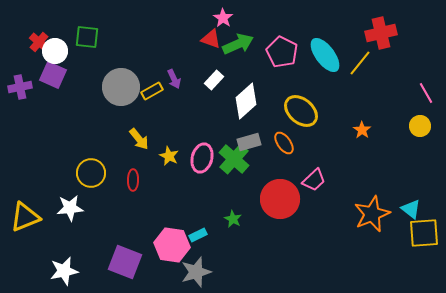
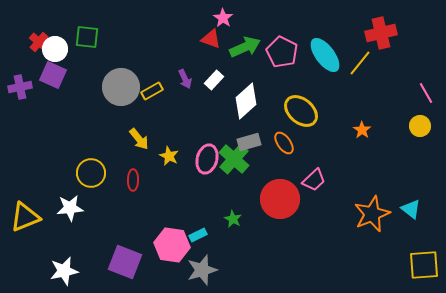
green arrow at (238, 44): moved 7 px right, 3 px down
white circle at (55, 51): moved 2 px up
purple arrow at (174, 79): moved 11 px right
pink ellipse at (202, 158): moved 5 px right, 1 px down
yellow square at (424, 233): moved 32 px down
gray star at (196, 272): moved 6 px right, 2 px up
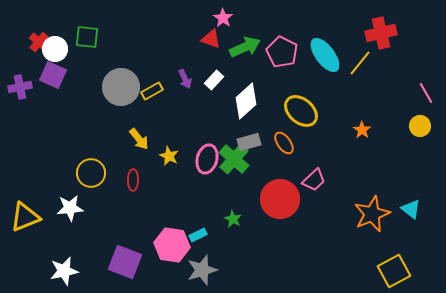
yellow square at (424, 265): moved 30 px left, 6 px down; rotated 24 degrees counterclockwise
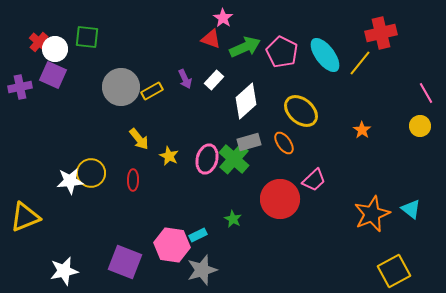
white star at (70, 208): moved 27 px up
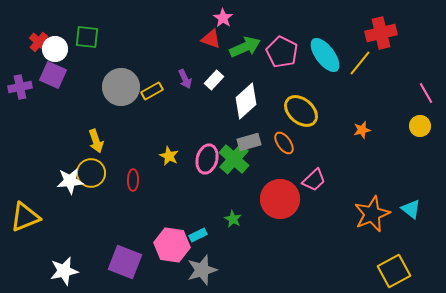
orange star at (362, 130): rotated 24 degrees clockwise
yellow arrow at (139, 139): moved 43 px left, 2 px down; rotated 20 degrees clockwise
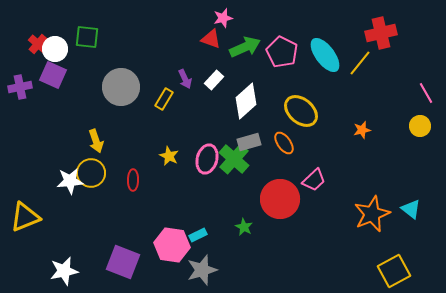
pink star at (223, 18): rotated 24 degrees clockwise
red cross at (39, 42): moved 1 px left, 2 px down
yellow rectangle at (152, 91): moved 12 px right, 8 px down; rotated 30 degrees counterclockwise
green star at (233, 219): moved 11 px right, 8 px down
purple square at (125, 262): moved 2 px left
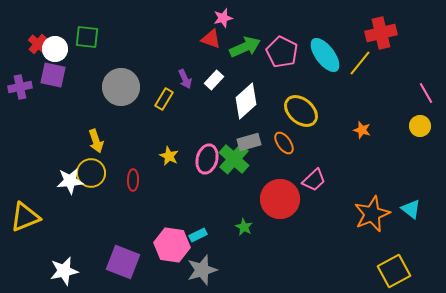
purple square at (53, 75): rotated 12 degrees counterclockwise
orange star at (362, 130): rotated 30 degrees clockwise
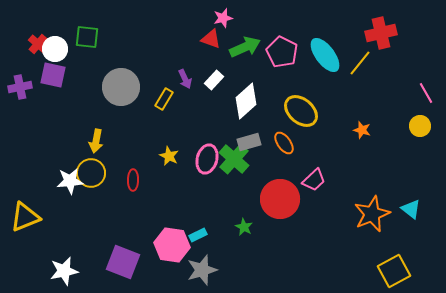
yellow arrow at (96, 141): rotated 30 degrees clockwise
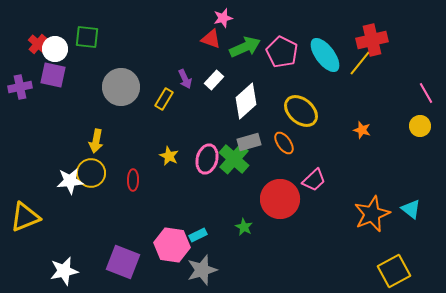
red cross at (381, 33): moved 9 px left, 7 px down
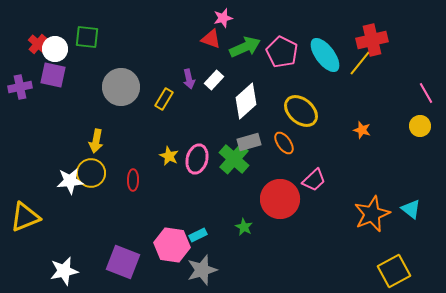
purple arrow at (185, 79): moved 4 px right; rotated 12 degrees clockwise
pink ellipse at (207, 159): moved 10 px left
